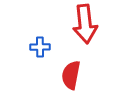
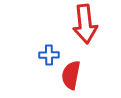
blue cross: moved 9 px right, 8 px down
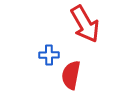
red arrow: rotated 24 degrees counterclockwise
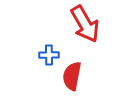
red semicircle: moved 1 px right, 1 px down
